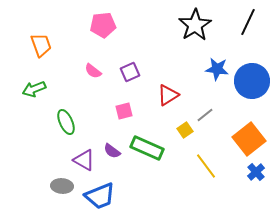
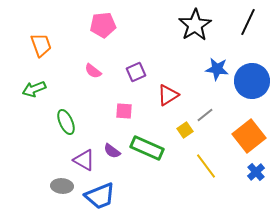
purple square: moved 6 px right
pink square: rotated 18 degrees clockwise
orange square: moved 3 px up
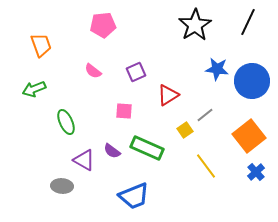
blue trapezoid: moved 34 px right
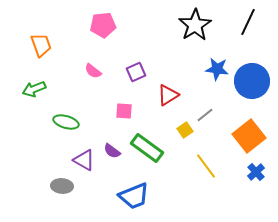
green ellipse: rotated 50 degrees counterclockwise
green rectangle: rotated 12 degrees clockwise
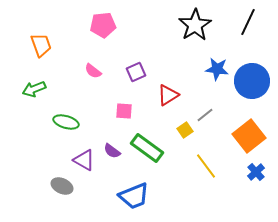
gray ellipse: rotated 20 degrees clockwise
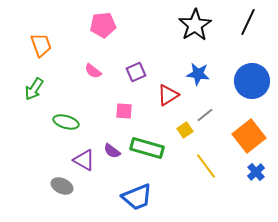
blue star: moved 19 px left, 5 px down
green arrow: rotated 35 degrees counterclockwise
green rectangle: rotated 20 degrees counterclockwise
blue trapezoid: moved 3 px right, 1 px down
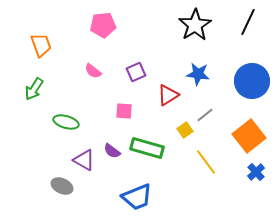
yellow line: moved 4 px up
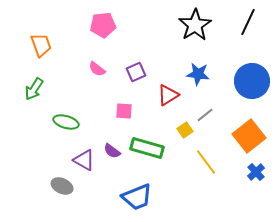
pink semicircle: moved 4 px right, 2 px up
